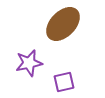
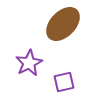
purple star: rotated 16 degrees counterclockwise
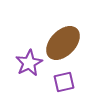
brown ellipse: moved 19 px down
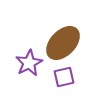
purple square: moved 5 px up
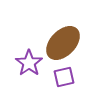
purple star: rotated 8 degrees counterclockwise
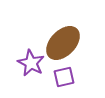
purple star: moved 2 px right; rotated 8 degrees counterclockwise
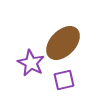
purple square: moved 3 px down
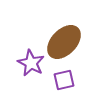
brown ellipse: moved 1 px right, 1 px up
